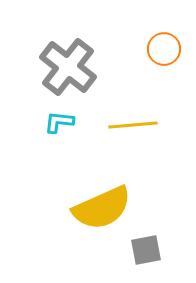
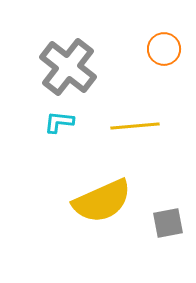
yellow line: moved 2 px right, 1 px down
yellow semicircle: moved 7 px up
gray square: moved 22 px right, 27 px up
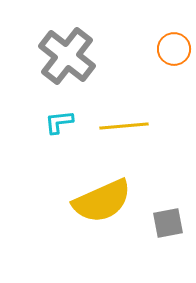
orange circle: moved 10 px right
gray cross: moved 1 px left, 11 px up
cyan L-shape: rotated 12 degrees counterclockwise
yellow line: moved 11 px left
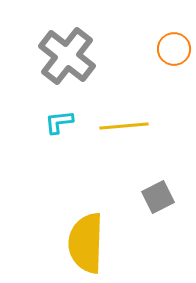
yellow semicircle: moved 16 px left, 42 px down; rotated 116 degrees clockwise
gray square: moved 10 px left, 26 px up; rotated 16 degrees counterclockwise
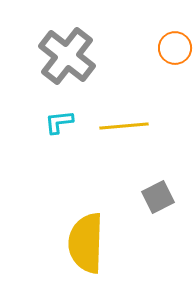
orange circle: moved 1 px right, 1 px up
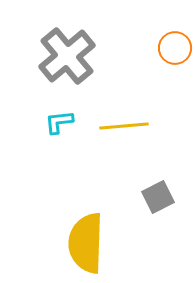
gray cross: rotated 12 degrees clockwise
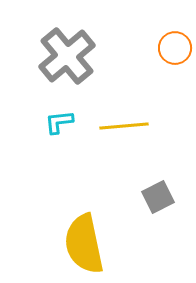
yellow semicircle: moved 2 px left, 1 px down; rotated 14 degrees counterclockwise
